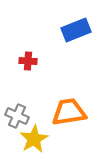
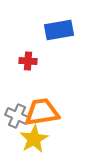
blue rectangle: moved 17 px left; rotated 12 degrees clockwise
orange trapezoid: moved 27 px left
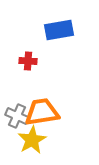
yellow star: moved 2 px left, 1 px down
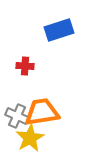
blue rectangle: rotated 8 degrees counterclockwise
red cross: moved 3 px left, 5 px down
yellow star: moved 2 px left, 2 px up
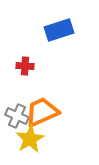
orange trapezoid: rotated 15 degrees counterclockwise
yellow star: moved 1 px down
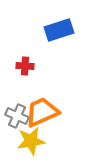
yellow star: moved 1 px right, 2 px down; rotated 20 degrees clockwise
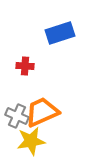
blue rectangle: moved 1 px right, 3 px down
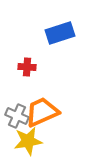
red cross: moved 2 px right, 1 px down
yellow star: moved 3 px left
